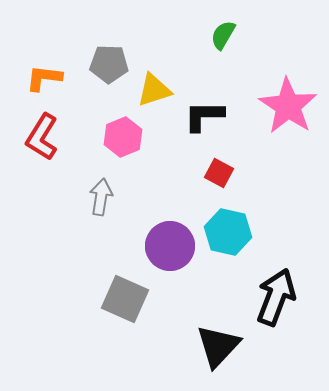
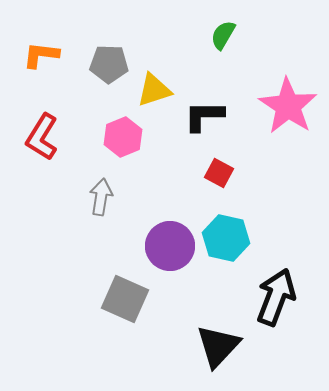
orange L-shape: moved 3 px left, 23 px up
cyan hexagon: moved 2 px left, 6 px down
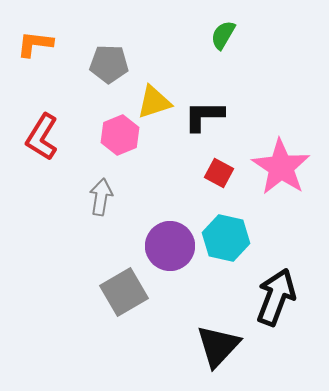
orange L-shape: moved 6 px left, 11 px up
yellow triangle: moved 12 px down
pink star: moved 7 px left, 61 px down
pink hexagon: moved 3 px left, 2 px up
gray square: moved 1 px left, 7 px up; rotated 36 degrees clockwise
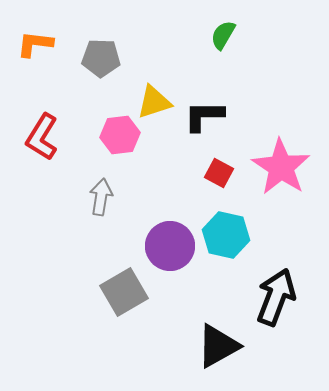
gray pentagon: moved 8 px left, 6 px up
pink hexagon: rotated 15 degrees clockwise
cyan hexagon: moved 3 px up
black triangle: rotated 18 degrees clockwise
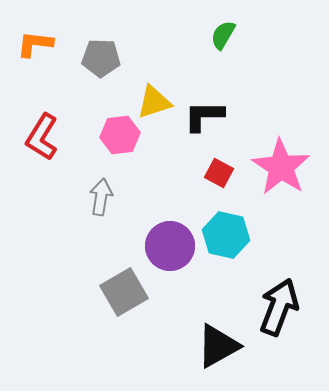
black arrow: moved 3 px right, 10 px down
